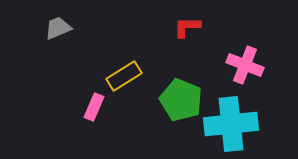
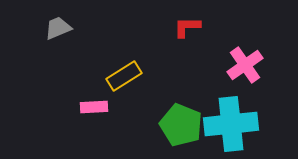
pink cross: rotated 33 degrees clockwise
green pentagon: moved 25 px down
pink rectangle: rotated 64 degrees clockwise
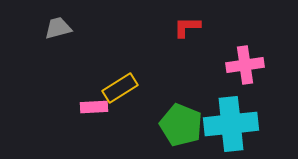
gray trapezoid: rotated 8 degrees clockwise
pink cross: rotated 27 degrees clockwise
yellow rectangle: moved 4 px left, 12 px down
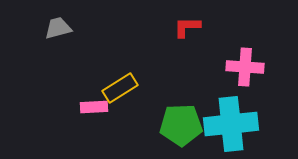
pink cross: moved 2 px down; rotated 12 degrees clockwise
green pentagon: rotated 24 degrees counterclockwise
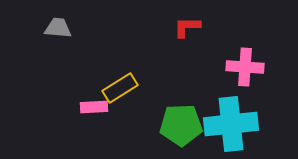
gray trapezoid: rotated 20 degrees clockwise
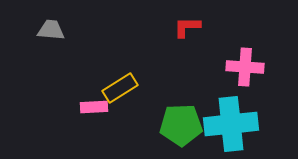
gray trapezoid: moved 7 px left, 2 px down
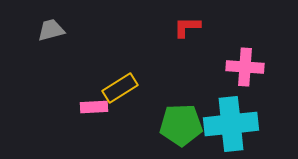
gray trapezoid: rotated 20 degrees counterclockwise
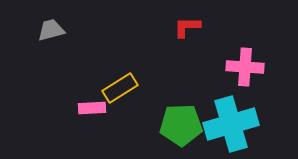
pink rectangle: moved 2 px left, 1 px down
cyan cross: rotated 10 degrees counterclockwise
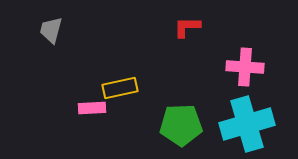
gray trapezoid: rotated 60 degrees counterclockwise
yellow rectangle: rotated 20 degrees clockwise
cyan cross: moved 16 px right
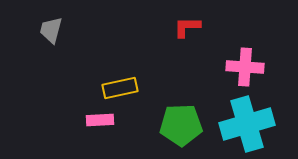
pink rectangle: moved 8 px right, 12 px down
